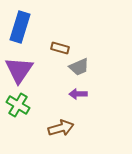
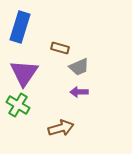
purple triangle: moved 5 px right, 3 px down
purple arrow: moved 1 px right, 2 px up
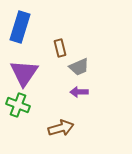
brown rectangle: rotated 60 degrees clockwise
green cross: rotated 10 degrees counterclockwise
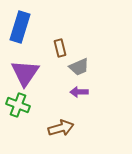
purple triangle: moved 1 px right
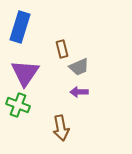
brown rectangle: moved 2 px right, 1 px down
brown arrow: rotated 95 degrees clockwise
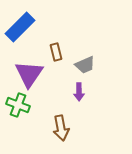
blue rectangle: rotated 28 degrees clockwise
brown rectangle: moved 6 px left, 3 px down
gray trapezoid: moved 6 px right, 2 px up
purple triangle: moved 4 px right, 1 px down
purple arrow: rotated 90 degrees counterclockwise
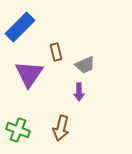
green cross: moved 25 px down
brown arrow: rotated 25 degrees clockwise
